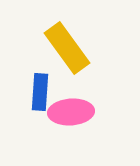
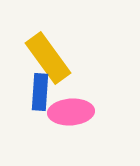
yellow rectangle: moved 19 px left, 10 px down
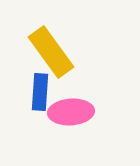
yellow rectangle: moved 3 px right, 6 px up
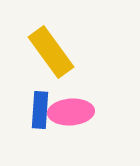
blue rectangle: moved 18 px down
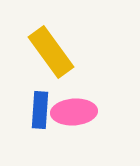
pink ellipse: moved 3 px right
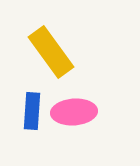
blue rectangle: moved 8 px left, 1 px down
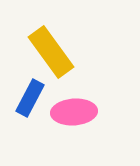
blue rectangle: moved 2 px left, 13 px up; rotated 24 degrees clockwise
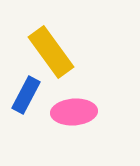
blue rectangle: moved 4 px left, 3 px up
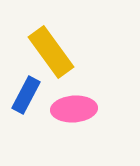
pink ellipse: moved 3 px up
